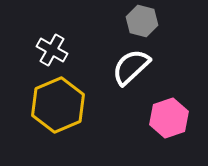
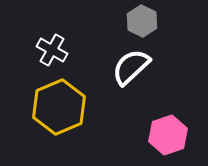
gray hexagon: rotated 12 degrees clockwise
yellow hexagon: moved 1 px right, 2 px down
pink hexagon: moved 1 px left, 17 px down
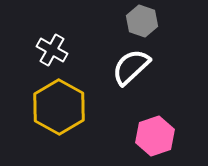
gray hexagon: rotated 8 degrees counterclockwise
yellow hexagon: rotated 8 degrees counterclockwise
pink hexagon: moved 13 px left, 1 px down
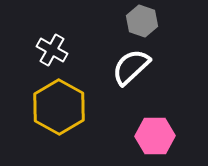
pink hexagon: rotated 18 degrees clockwise
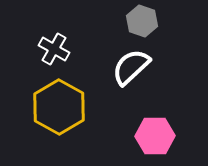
white cross: moved 2 px right, 1 px up
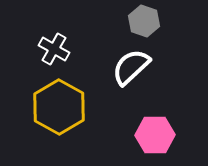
gray hexagon: moved 2 px right
pink hexagon: moved 1 px up
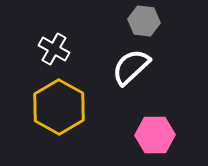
gray hexagon: rotated 12 degrees counterclockwise
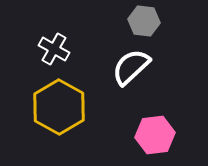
pink hexagon: rotated 6 degrees counterclockwise
